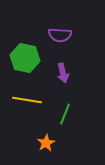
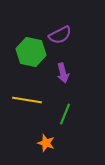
purple semicircle: rotated 30 degrees counterclockwise
green hexagon: moved 6 px right, 6 px up
orange star: rotated 24 degrees counterclockwise
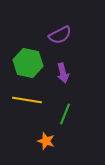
green hexagon: moved 3 px left, 11 px down
orange star: moved 2 px up
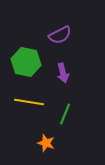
green hexagon: moved 2 px left, 1 px up
yellow line: moved 2 px right, 2 px down
orange star: moved 2 px down
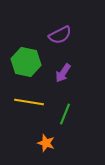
purple arrow: rotated 48 degrees clockwise
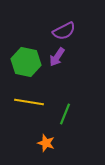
purple semicircle: moved 4 px right, 4 px up
purple arrow: moved 6 px left, 16 px up
